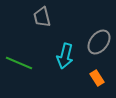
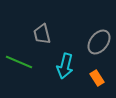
gray trapezoid: moved 17 px down
cyan arrow: moved 10 px down
green line: moved 1 px up
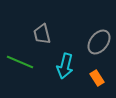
green line: moved 1 px right
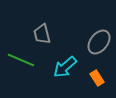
green line: moved 1 px right, 2 px up
cyan arrow: moved 1 px down; rotated 35 degrees clockwise
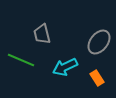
cyan arrow: rotated 15 degrees clockwise
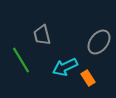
gray trapezoid: moved 1 px down
green line: rotated 36 degrees clockwise
orange rectangle: moved 9 px left
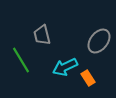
gray ellipse: moved 1 px up
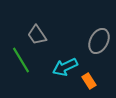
gray trapezoid: moved 5 px left; rotated 20 degrees counterclockwise
gray ellipse: rotated 10 degrees counterclockwise
orange rectangle: moved 1 px right, 3 px down
